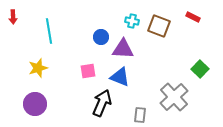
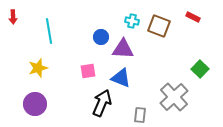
blue triangle: moved 1 px right, 1 px down
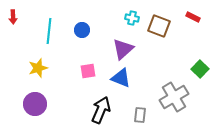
cyan cross: moved 3 px up
cyan line: rotated 15 degrees clockwise
blue circle: moved 19 px left, 7 px up
purple triangle: rotated 45 degrees counterclockwise
gray cross: rotated 12 degrees clockwise
black arrow: moved 1 px left, 7 px down
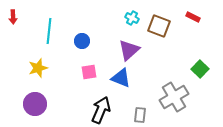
cyan cross: rotated 16 degrees clockwise
blue circle: moved 11 px down
purple triangle: moved 6 px right, 1 px down
pink square: moved 1 px right, 1 px down
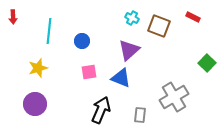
green square: moved 7 px right, 6 px up
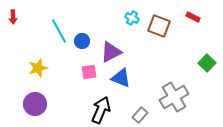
cyan line: moved 10 px right; rotated 35 degrees counterclockwise
purple triangle: moved 18 px left, 2 px down; rotated 15 degrees clockwise
gray rectangle: rotated 35 degrees clockwise
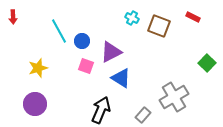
pink square: moved 3 px left, 6 px up; rotated 28 degrees clockwise
blue triangle: rotated 10 degrees clockwise
gray rectangle: moved 3 px right
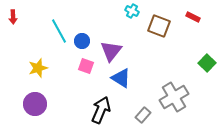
cyan cross: moved 7 px up
purple triangle: moved 1 px up; rotated 25 degrees counterclockwise
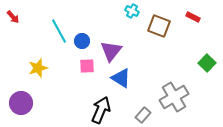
red arrow: rotated 40 degrees counterclockwise
pink square: moved 1 px right; rotated 21 degrees counterclockwise
purple circle: moved 14 px left, 1 px up
